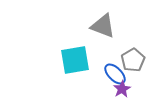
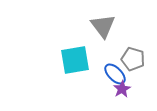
gray triangle: rotated 32 degrees clockwise
gray pentagon: moved 1 px up; rotated 25 degrees counterclockwise
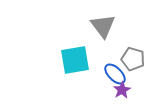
purple star: moved 1 px down
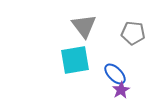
gray triangle: moved 19 px left
gray pentagon: moved 26 px up; rotated 10 degrees counterclockwise
purple star: moved 1 px left
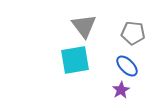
blue ellipse: moved 12 px right, 8 px up
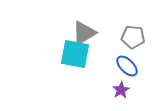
gray triangle: moved 7 px down; rotated 36 degrees clockwise
gray pentagon: moved 4 px down
cyan square: moved 6 px up; rotated 20 degrees clockwise
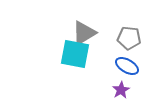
gray pentagon: moved 4 px left, 1 px down
blue ellipse: rotated 15 degrees counterclockwise
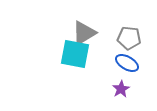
blue ellipse: moved 3 px up
purple star: moved 1 px up
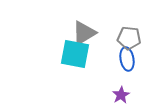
blue ellipse: moved 4 px up; rotated 50 degrees clockwise
purple star: moved 6 px down
